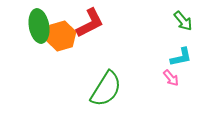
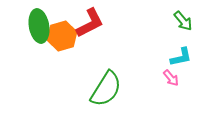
orange hexagon: moved 1 px right
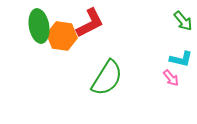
orange hexagon: rotated 24 degrees clockwise
cyan L-shape: moved 2 px down; rotated 25 degrees clockwise
green semicircle: moved 1 px right, 11 px up
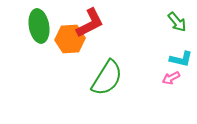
green arrow: moved 6 px left, 1 px down
orange hexagon: moved 8 px right, 3 px down; rotated 12 degrees counterclockwise
pink arrow: rotated 102 degrees clockwise
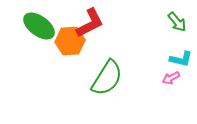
green ellipse: rotated 44 degrees counterclockwise
orange hexagon: moved 2 px down
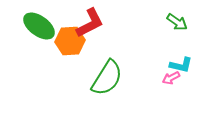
green arrow: rotated 15 degrees counterclockwise
cyan L-shape: moved 6 px down
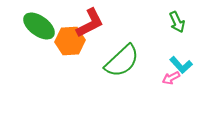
green arrow: rotated 30 degrees clockwise
cyan L-shape: rotated 35 degrees clockwise
green semicircle: moved 15 px right, 17 px up; rotated 15 degrees clockwise
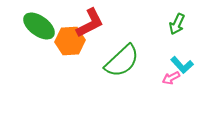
green arrow: moved 2 px down; rotated 50 degrees clockwise
cyan L-shape: moved 1 px right
